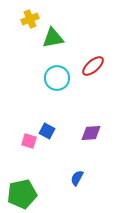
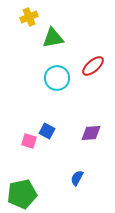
yellow cross: moved 1 px left, 2 px up
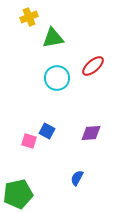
green pentagon: moved 4 px left
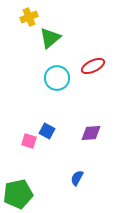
green triangle: moved 3 px left; rotated 30 degrees counterclockwise
red ellipse: rotated 15 degrees clockwise
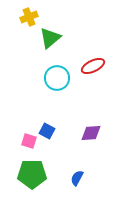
green pentagon: moved 14 px right, 20 px up; rotated 12 degrees clockwise
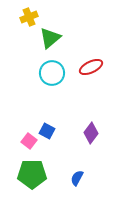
red ellipse: moved 2 px left, 1 px down
cyan circle: moved 5 px left, 5 px up
purple diamond: rotated 50 degrees counterclockwise
pink square: rotated 21 degrees clockwise
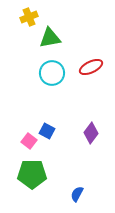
green triangle: rotated 30 degrees clockwise
blue semicircle: moved 16 px down
